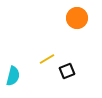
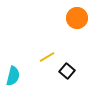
yellow line: moved 2 px up
black square: rotated 28 degrees counterclockwise
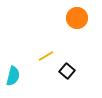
yellow line: moved 1 px left, 1 px up
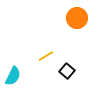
cyan semicircle: rotated 12 degrees clockwise
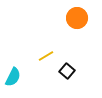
cyan semicircle: moved 1 px down
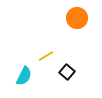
black square: moved 1 px down
cyan semicircle: moved 11 px right, 1 px up
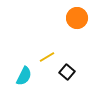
yellow line: moved 1 px right, 1 px down
